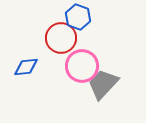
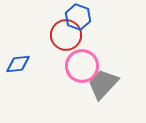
red circle: moved 5 px right, 3 px up
blue diamond: moved 8 px left, 3 px up
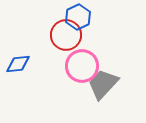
blue hexagon: rotated 15 degrees clockwise
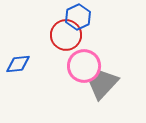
pink circle: moved 2 px right
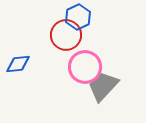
pink circle: moved 1 px right, 1 px down
gray trapezoid: moved 2 px down
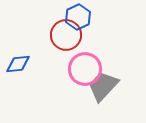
pink circle: moved 2 px down
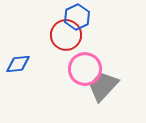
blue hexagon: moved 1 px left
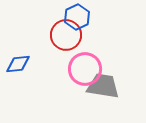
gray trapezoid: rotated 56 degrees clockwise
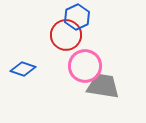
blue diamond: moved 5 px right, 5 px down; rotated 25 degrees clockwise
pink circle: moved 3 px up
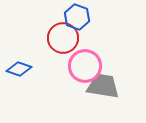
blue hexagon: rotated 15 degrees counterclockwise
red circle: moved 3 px left, 3 px down
blue diamond: moved 4 px left
